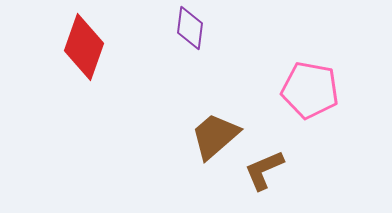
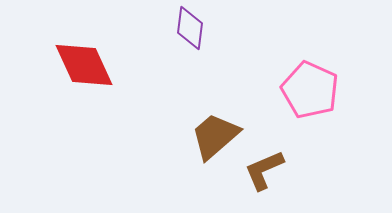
red diamond: moved 18 px down; rotated 44 degrees counterclockwise
pink pentagon: rotated 14 degrees clockwise
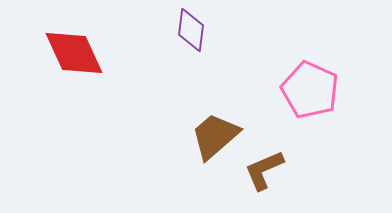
purple diamond: moved 1 px right, 2 px down
red diamond: moved 10 px left, 12 px up
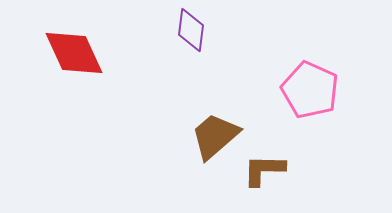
brown L-shape: rotated 24 degrees clockwise
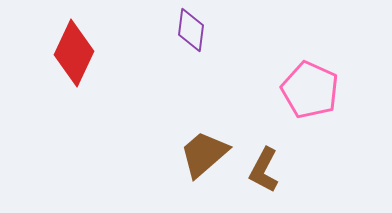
red diamond: rotated 50 degrees clockwise
brown trapezoid: moved 11 px left, 18 px down
brown L-shape: rotated 63 degrees counterclockwise
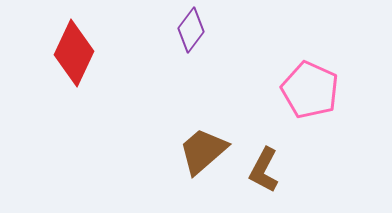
purple diamond: rotated 30 degrees clockwise
brown trapezoid: moved 1 px left, 3 px up
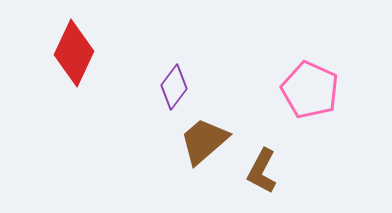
purple diamond: moved 17 px left, 57 px down
brown trapezoid: moved 1 px right, 10 px up
brown L-shape: moved 2 px left, 1 px down
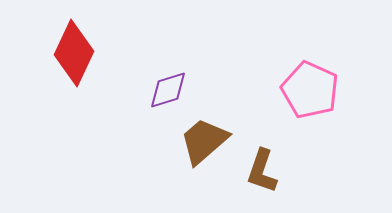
purple diamond: moved 6 px left, 3 px down; rotated 36 degrees clockwise
brown L-shape: rotated 9 degrees counterclockwise
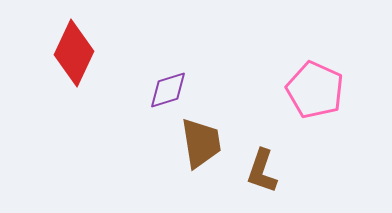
pink pentagon: moved 5 px right
brown trapezoid: moved 3 px left, 2 px down; rotated 122 degrees clockwise
